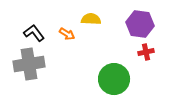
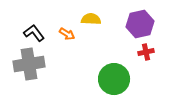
purple hexagon: rotated 20 degrees counterclockwise
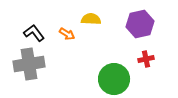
red cross: moved 7 px down
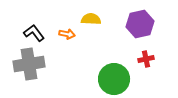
orange arrow: rotated 21 degrees counterclockwise
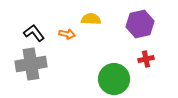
gray cross: moved 2 px right
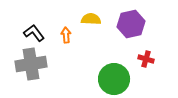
purple hexagon: moved 9 px left
orange arrow: moved 1 px left, 1 px down; rotated 105 degrees counterclockwise
red cross: rotated 28 degrees clockwise
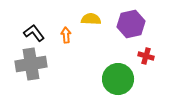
red cross: moved 3 px up
green circle: moved 4 px right
